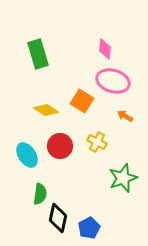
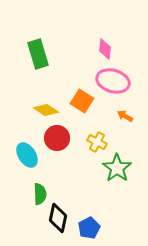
red circle: moved 3 px left, 8 px up
green star: moved 6 px left, 10 px up; rotated 16 degrees counterclockwise
green semicircle: rotated 10 degrees counterclockwise
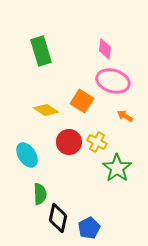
green rectangle: moved 3 px right, 3 px up
red circle: moved 12 px right, 4 px down
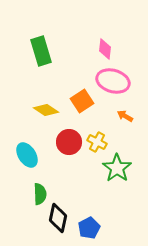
orange square: rotated 25 degrees clockwise
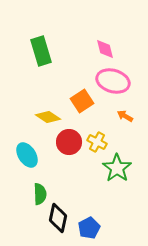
pink diamond: rotated 20 degrees counterclockwise
yellow diamond: moved 2 px right, 7 px down
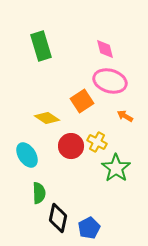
green rectangle: moved 5 px up
pink ellipse: moved 3 px left
yellow diamond: moved 1 px left, 1 px down
red circle: moved 2 px right, 4 px down
green star: moved 1 px left
green semicircle: moved 1 px left, 1 px up
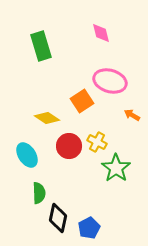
pink diamond: moved 4 px left, 16 px up
orange arrow: moved 7 px right, 1 px up
red circle: moved 2 px left
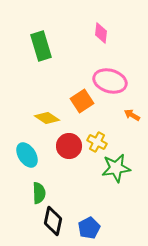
pink diamond: rotated 20 degrees clockwise
green star: rotated 28 degrees clockwise
black diamond: moved 5 px left, 3 px down
